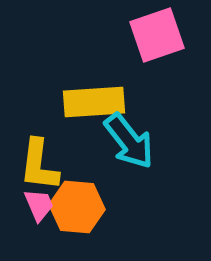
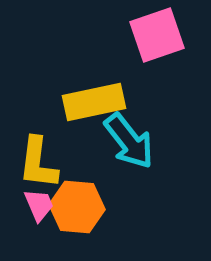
yellow rectangle: rotated 8 degrees counterclockwise
yellow L-shape: moved 1 px left, 2 px up
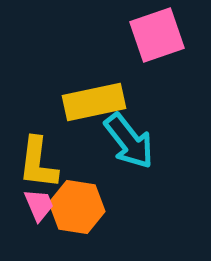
orange hexagon: rotated 4 degrees clockwise
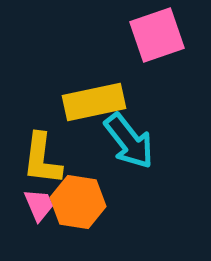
yellow L-shape: moved 4 px right, 4 px up
orange hexagon: moved 1 px right, 5 px up
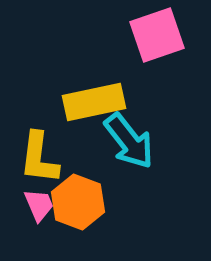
yellow L-shape: moved 3 px left, 1 px up
orange hexagon: rotated 12 degrees clockwise
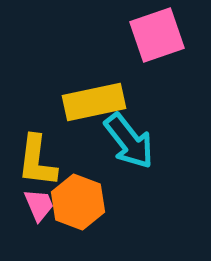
yellow L-shape: moved 2 px left, 3 px down
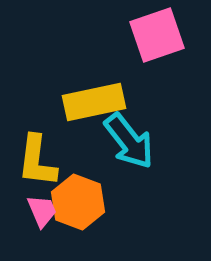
pink trapezoid: moved 3 px right, 6 px down
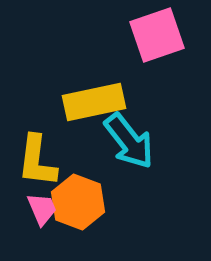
pink trapezoid: moved 2 px up
